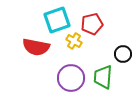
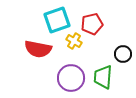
red semicircle: moved 2 px right, 2 px down
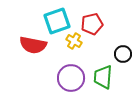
cyan square: moved 1 px down
red semicircle: moved 5 px left, 4 px up
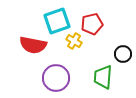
purple circle: moved 15 px left
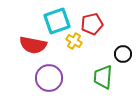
purple circle: moved 7 px left
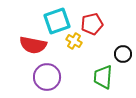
purple circle: moved 2 px left, 1 px up
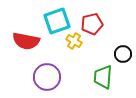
red semicircle: moved 7 px left, 4 px up
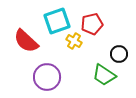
red semicircle: rotated 32 degrees clockwise
black circle: moved 4 px left
green trapezoid: moved 1 px right, 2 px up; rotated 60 degrees counterclockwise
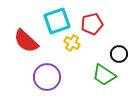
yellow cross: moved 2 px left, 2 px down
